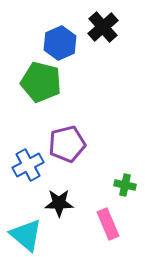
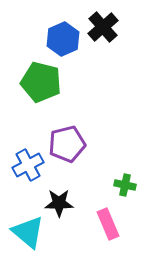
blue hexagon: moved 3 px right, 4 px up
cyan triangle: moved 2 px right, 3 px up
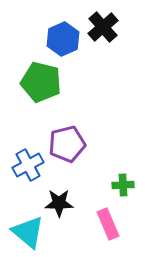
green cross: moved 2 px left; rotated 15 degrees counterclockwise
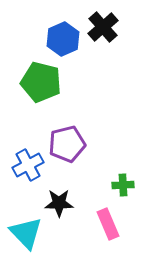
cyan triangle: moved 2 px left, 1 px down; rotated 6 degrees clockwise
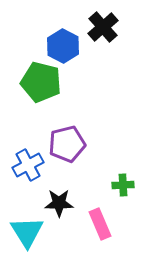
blue hexagon: moved 7 px down; rotated 8 degrees counterclockwise
pink rectangle: moved 8 px left
cyan triangle: moved 1 px right, 1 px up; rotated 12 degrees clockwise
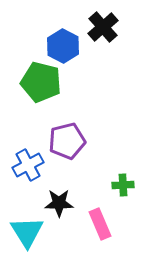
purple pentagon: moved 3 px up
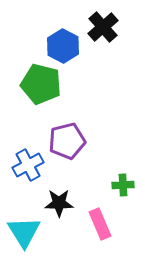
green pentagon: moved 2 px down
cyan triangle: moved 3 px left
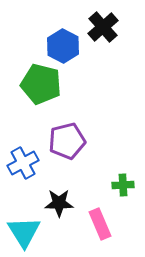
blue cross: moved 5 px left, 2 px up
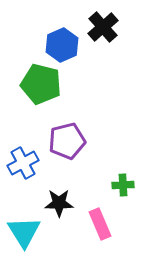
blue hexagon: moved 1 px left, 1 px up; rotated 8 degrees clockwise
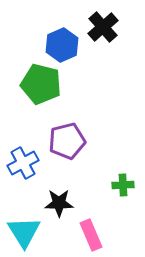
pink rectangle: moved 9 px left, 11 px down
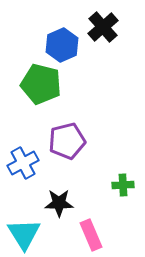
cyan triangle: moved 2 px down
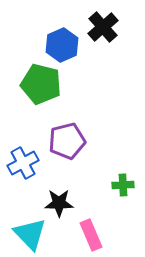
cyan triangle: moved 6 px right; rotated 12 degrees counterclockwise
